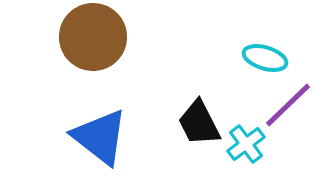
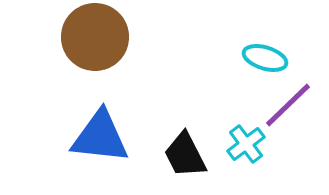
brown circle: moved 2 px right
black trapezoid: moved 14 px left, 32 px down
blue triangle: rotated 32 degrees counterclockwise
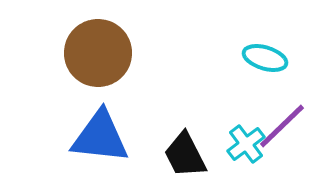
brown circle: moved 3 px right, 16 px down
purple line: moved 6 px left, 21 px down
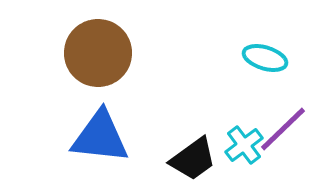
purple line: moved 1 px right, 3 px down
cyan cross: moved 2 px left, 1 px down
black trapezoid: moved 8 px right, 4 px down; rotated 99 degrees counterclockwise
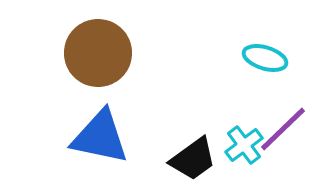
blue triangle: rotated 6 degrees clockwise
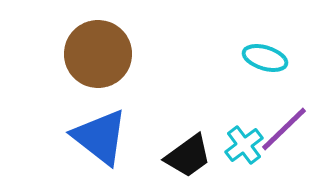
brown circle: moved 1 px down
purple line: moved 1 px right
blue triangle: rotated 26 degrees clockwise
black trapezoid: moved 5 px left, 3 px up
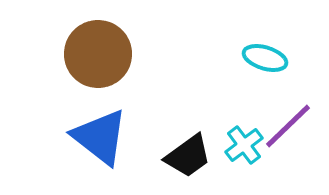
purple line: moved 4 px right, 3 px up
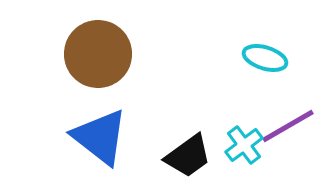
purple line: rotated 14 degrees clockwise
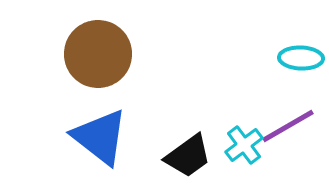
cyan ellipse: moved 36 px right; rotated 15 degrees counterclockwise
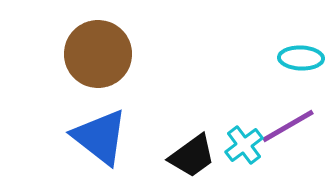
black trapezoid: moved 4 px right
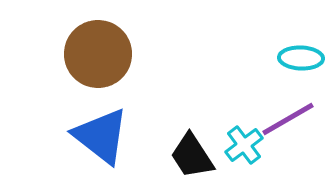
purple line: moved 7 px up
blue triangle: moved 1 px right, 1 px up
black trapezoid: rotated 93 degrees clockwise
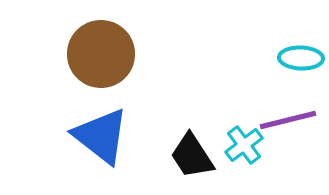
brown circle: moved 3 px right
purple line: moved 1 px down; rotated 16 degrees clockwise
